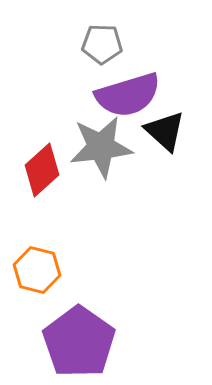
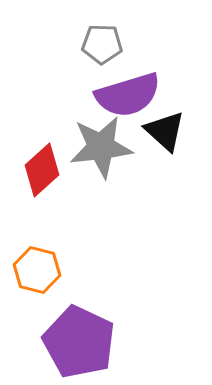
purple pentagon: rotated 10 degrees counterclockwise
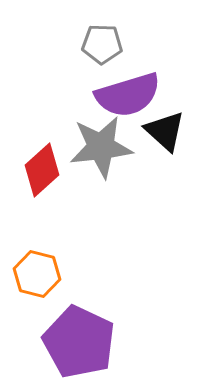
orange hexagon: moved 4 px down
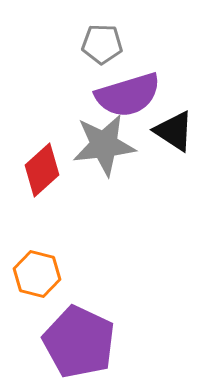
black triangle: moved 9 px right; rotated 9 degrees counterclockwise
gray star: moved 3 px right, 2 px up
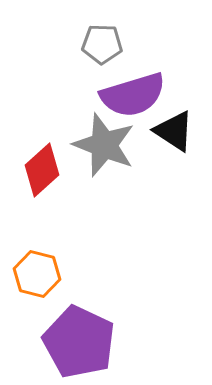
purple semicircle: moved 5 px right
gray star: rotated 28 degrees clockwise
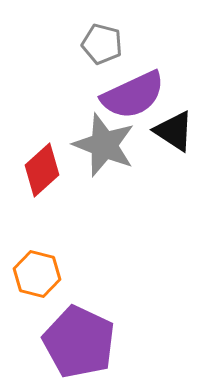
gray pentagon: rotated 12 degrees clockwise
purple semicircle: rotated 8 degrees counterclockwise
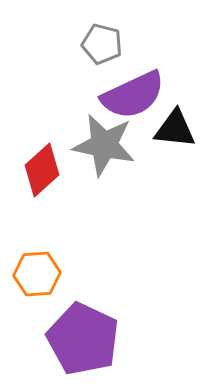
black triangle: moved 1 px right, 2 px up; rotated 27 degrees counterclockwise
gray star: rotated 10 degrees counterclockwise
orange hexagon: rotated 18 degrees counterclockwise
purple pentagon: moved 4 px right, 3 px up
